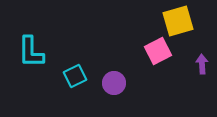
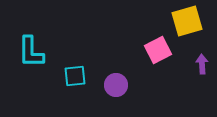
yellow square: moved 9 px right
pink square: moved 1 px up
cyan square: rotated 20 degrees clockwise
purple circle: moved 2 px right, 2 px down
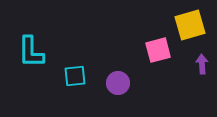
yellow square: moved 3 px right, 4 px down
pink square: rotated 12 degrees clockwise
purple circle: moved 2 px right, 2 px up
